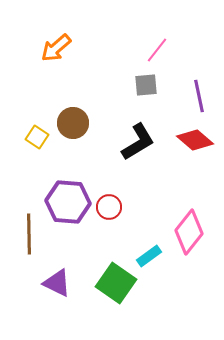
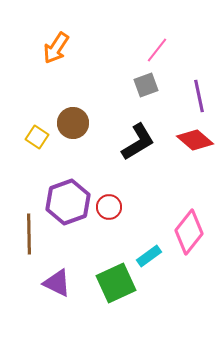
orange arrow: rotated 16 degrees counterclockwise
gray square: rotated 15 degrees counterclockwise
purple hexagon: rotated 24 degrees counterclockwise
green square: rotated 30 degrees clockwise
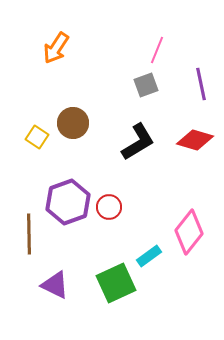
pink line: rotated 16 degrees counterclockwise
purple line: moved 2 px right, 12 px up
red diamond: rotated 24 degrees counterclockwise
purple triangle: moved 2 px left, 2 px down
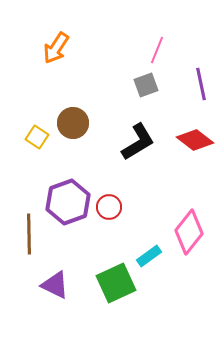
red diamond: rotated 21 degrees clockwise
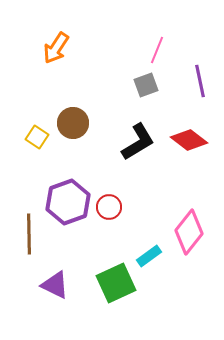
purple line: moved 1 px left, 3 px up
red diamond: moved 6 px left
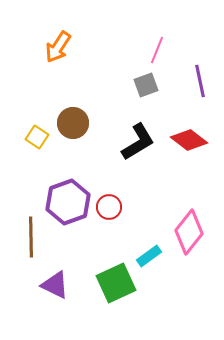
orange arrow: moved 2 px right, 1 px up
brown line: moved 2 px right, 3 px down
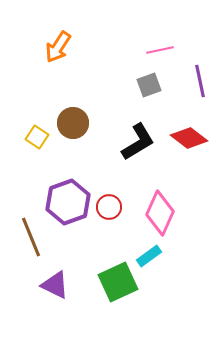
pink line: moved 3 px right; rotated 56 degrees clockwise
gray square: moved 3 px right
red diamond: moved 2 px up
pink diamond: moved 29 px left, 19 px up; rotated 15 degrees counterclockwise
brown line: rotated 21 degrees counterclockwise
green square: moved 2 px right, 1 px up
